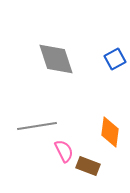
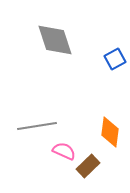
gray diamond: moved 1 px left, 19 px up
pink semicircle: rotated 40 degrees counterclockwise
brown rectangle: rotated 65 degrees counterclockwise
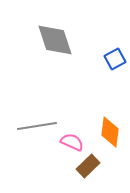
pink semicircle: moved 8 px right, 9 px up
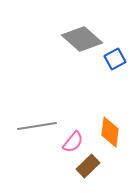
gray diamond: moved 27 px right, 1 px up; rotated 30 degrees counterclockwise
pink semicircle: moved 1 px right; rotated 105 degrees clockwise
